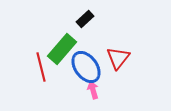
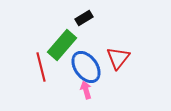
black rectangle: moved 1 px left, 1 px up; rotated 12 degrees clockwise
green rectangle: moved 4 px up
pink arrow: moved 7 px left
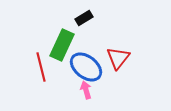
green rectangle: rotated 16 degrees counterclockwise
blue ellipse: rotated 16 degrees counterclockwise
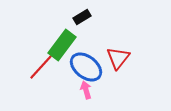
black rectangle: moved 2 px left, 1 px up
green rectangle: rotated 12 degrees clockwise
red line: rotated 56 degrees clockwise
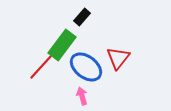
black rectangle: rotated 18 degrees counterclockwise
pink arrow: moved 4 px left, 6 px down
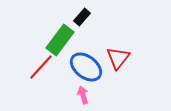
green rectangle: moved 2 px left, 5 px up
pink arrow: moved 1 px right, 1 px up
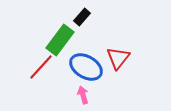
blue ellipse: rotated 8 degrees counterclockwise
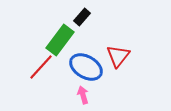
red triangle: moved 2 px up
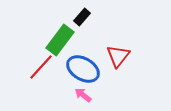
blue ellipse: moved 3 px left, 2 px down
pink arrow: rotated 36 degrees counterclockwise
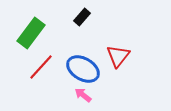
green rectangle: moved 29 px left, 7 px up
